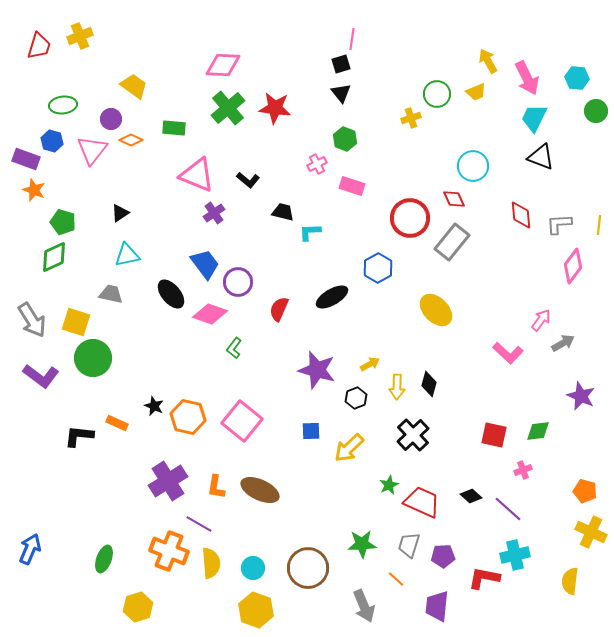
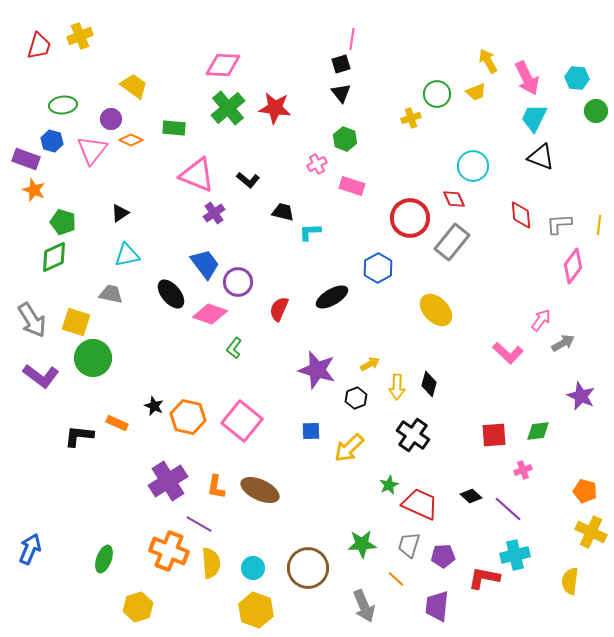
black cross at (413, 435): rotated 12 degrees counterclockwise
red square at (494, 435): rotated 16 degrees counterclockwise
red trapezoid at (422, 502): moved 2 px left, 2 px down
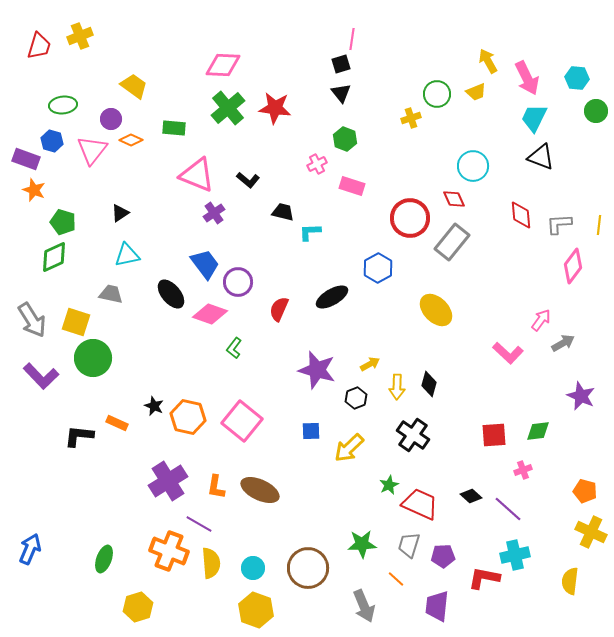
purple L-shape at (41, 376): rotated 9 degrees clockwise
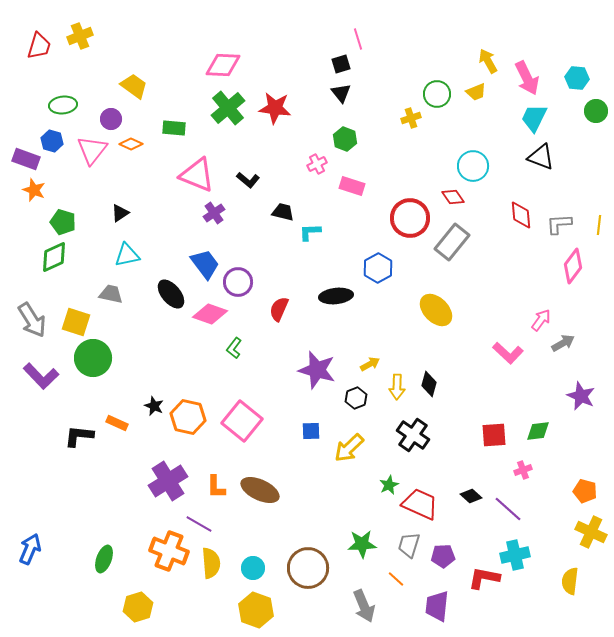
pink line at (352, 39): moved 6 px right; rotated 25 degrees counterclockwise
orange diamond at (131, 140): moved 4 px down
red diamond at (454, 199): moved 1 px left, 2 px up; rotated 10 degrees counterclockwise
black ellipse at (332, 297): moved 4 px right, 1 px up; rotated 24 degrees clockwise
orange L-shape at (216, 487): rotated 10 degrees counterclockwise
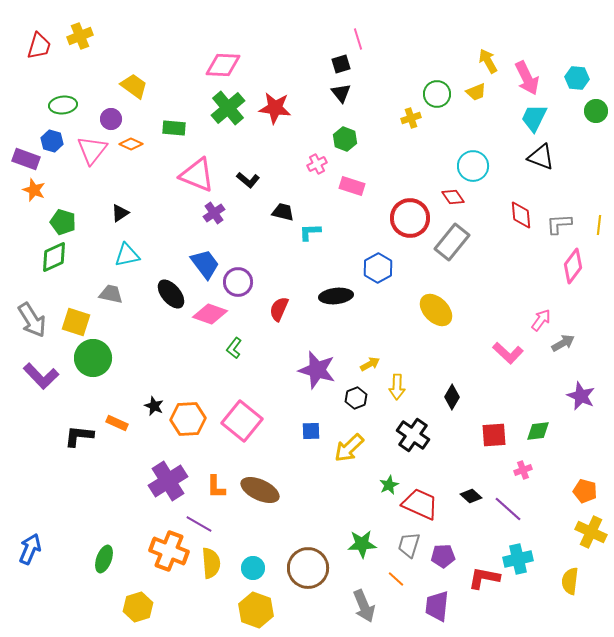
black diamond at (429, 384): moved 23 px right, 13 px down; rotated 15 degrees clockwise
orange hexagon at (188, 417): moved 2 px down; rotated 16 degrees counterclockwise
cyan cross at (515, 555): moved 3 px right, 4 px down
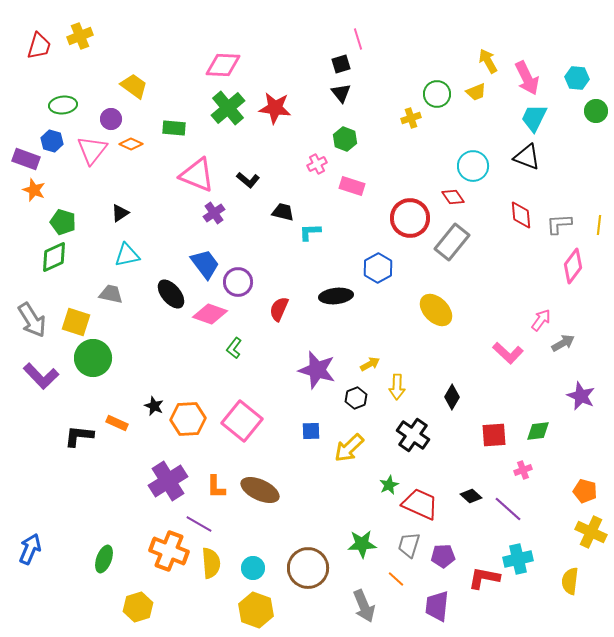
black triangle at (541, 157): moved 14 px left
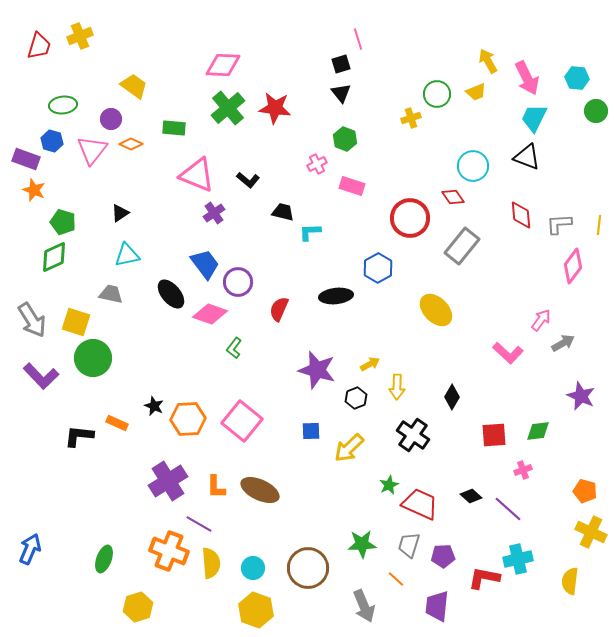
gray rectangle at (452, 242): moved 10 px right, 4 px down
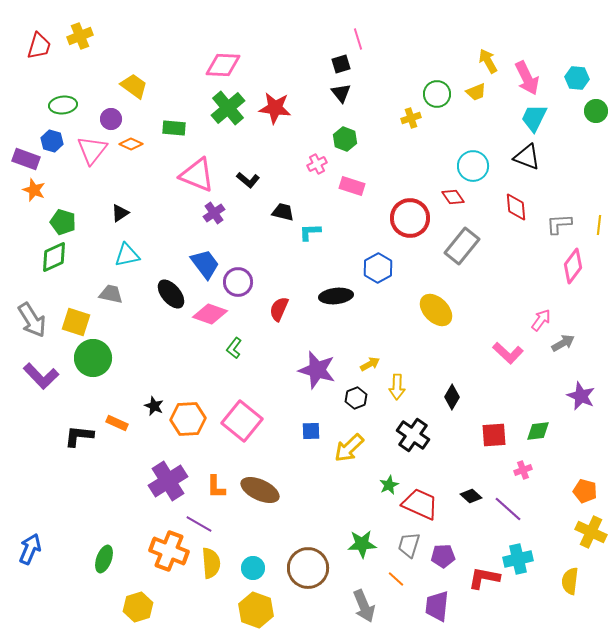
red diamond at (521, 215): moved 5 px left, 8 px up
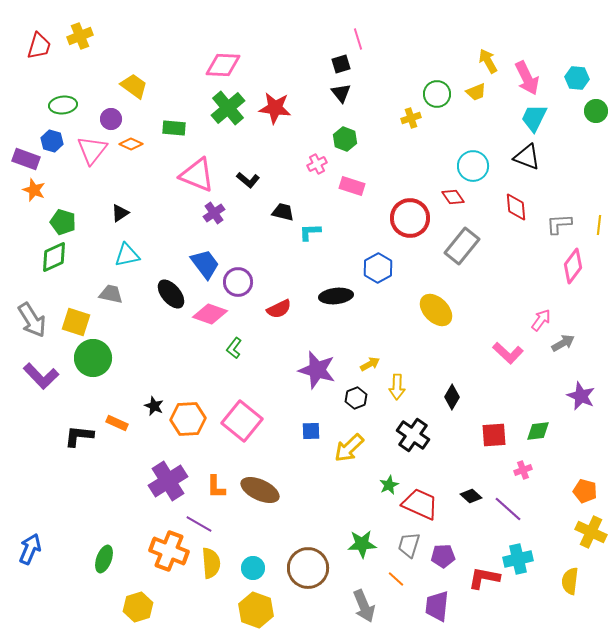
red semicircle at (279, 309): rotated 140 degrees counterclockwise
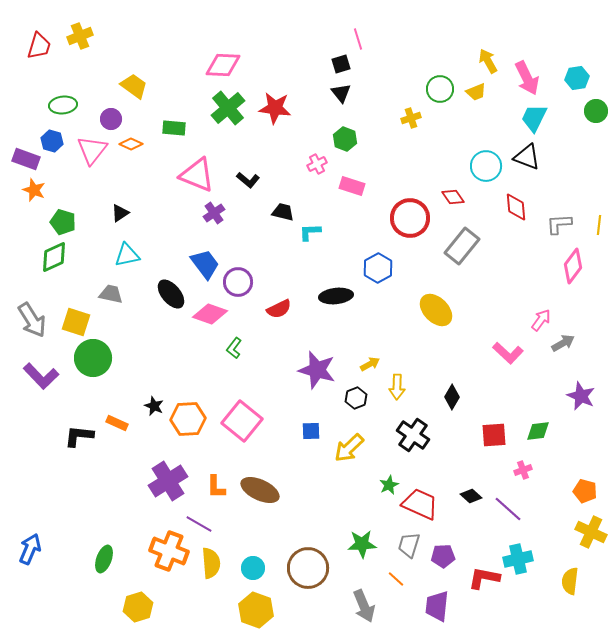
cyan hexagon at (577, 78): rotated 15 degrees counterclockwise
green circle at (437, 94): moved 3 px right, 5 px up
cyan circle at (473, 166): moved 13 px right
